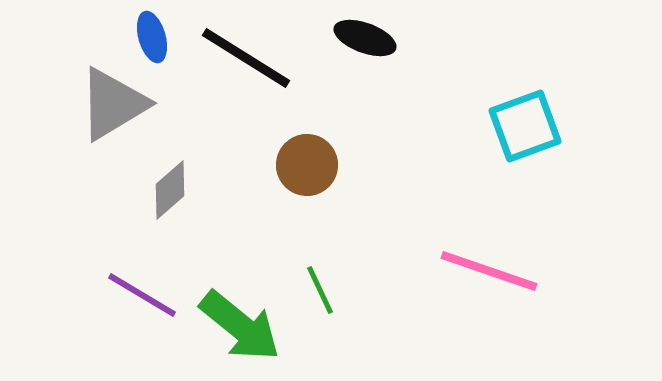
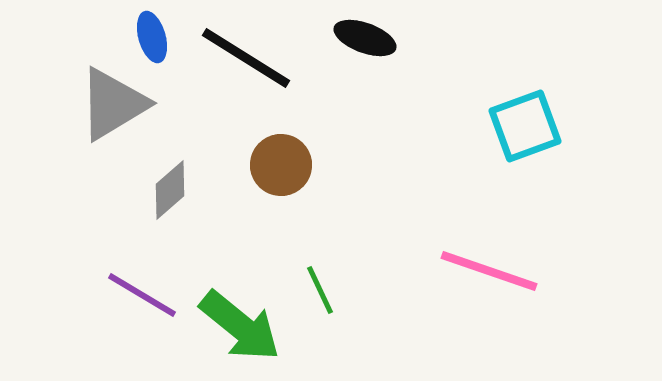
brown circle: moved 26 px left
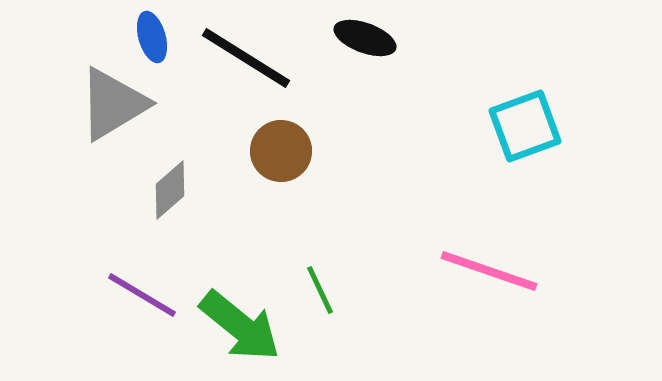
brown circle: moved 14 px up
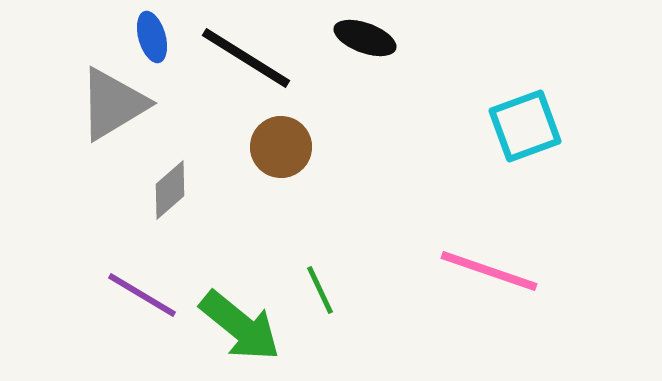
brown circle: moved 4 px up
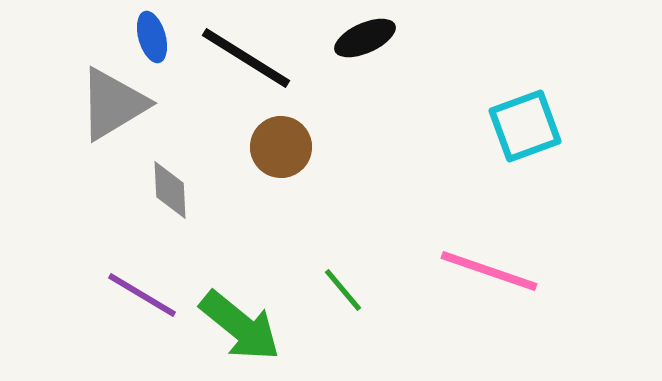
black ellipse: rotated 44 degrees counterclockwise
gray diamond: rotated 52 degrees counterclockwise
green line: moved 23 px right; rotated 15 degrees counterclockwise
